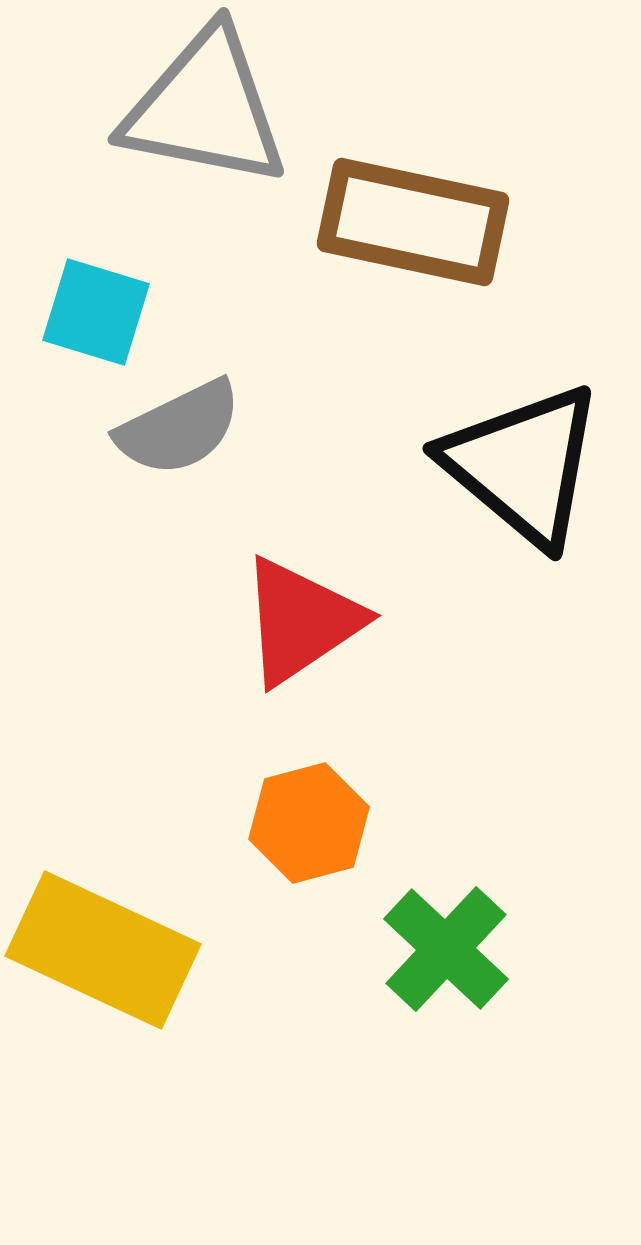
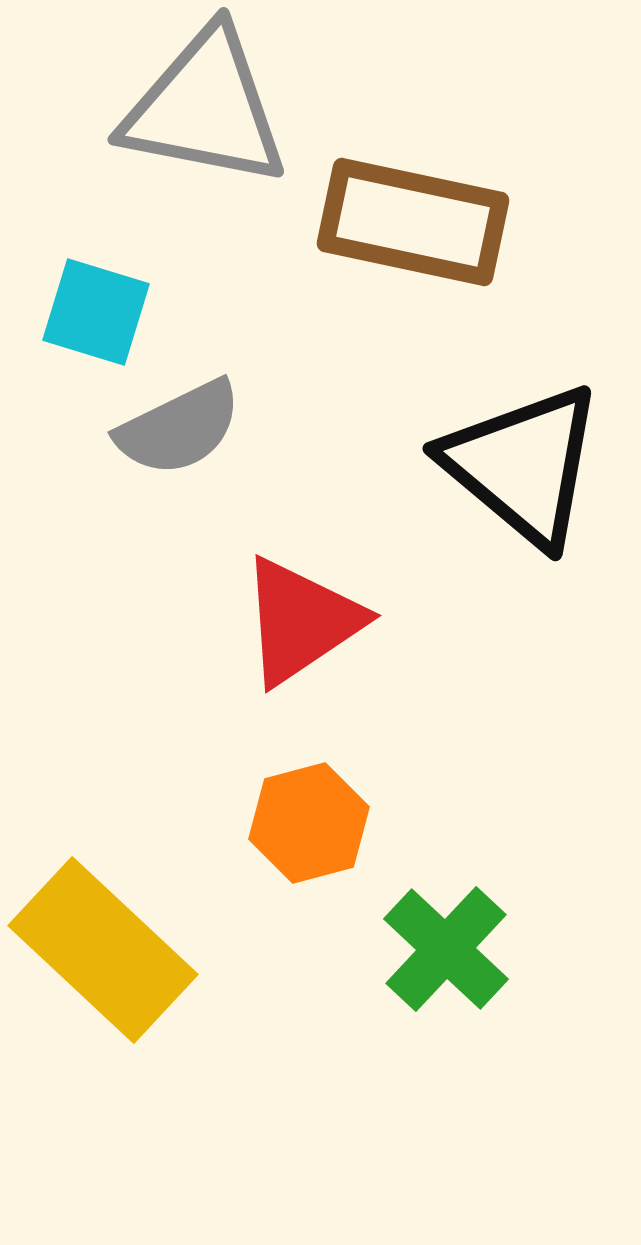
yellow rectangle: rotated 18 degrees clockwise
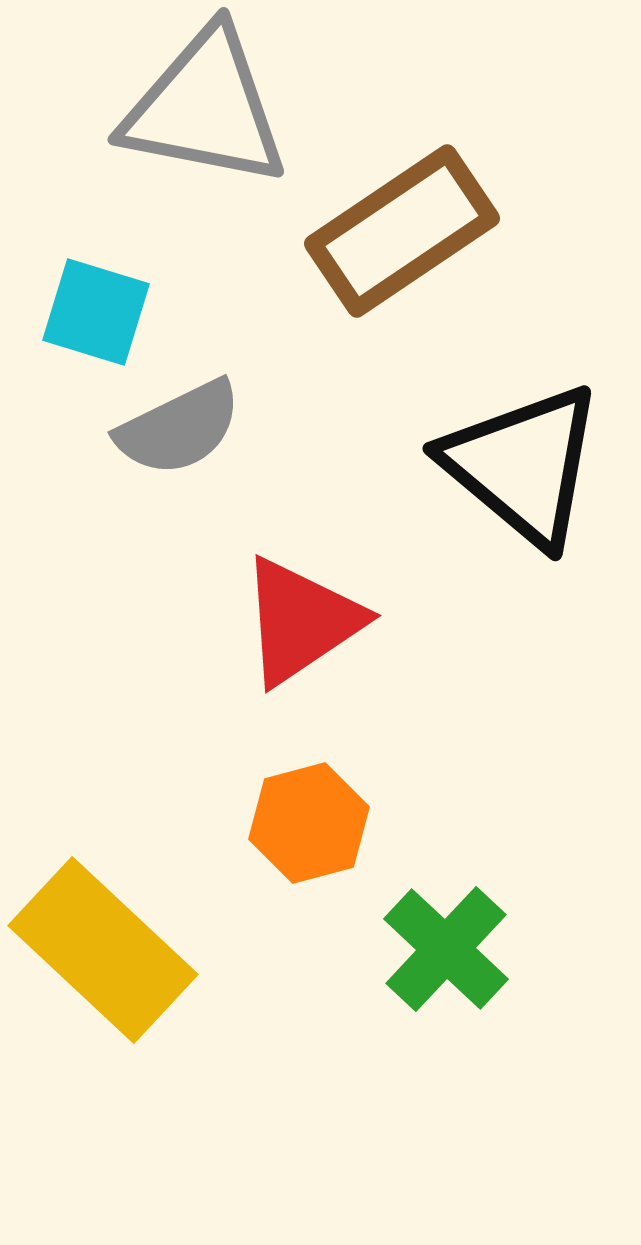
brown rectangle: moved 11 px left, 9 px down; rotated 46 degrees counterclockwise
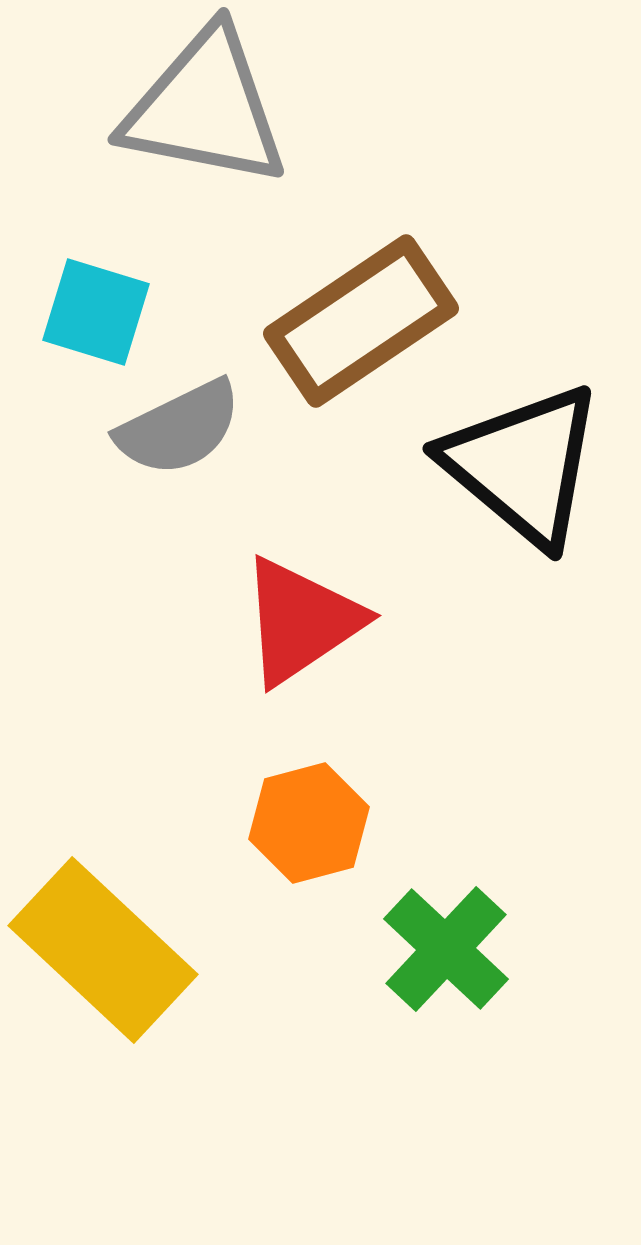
brown rectangle: moved 41 px left, 90 px down
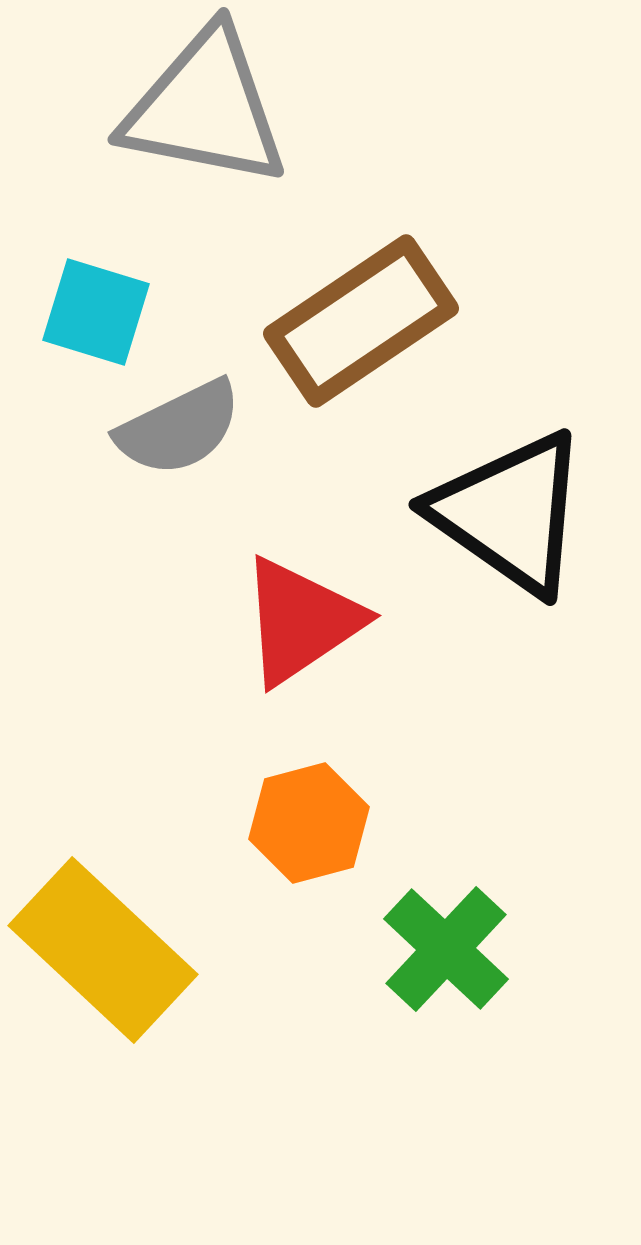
black triangle: moved 13 px left, 48 px down; rotated 5 degrees counterclockwise
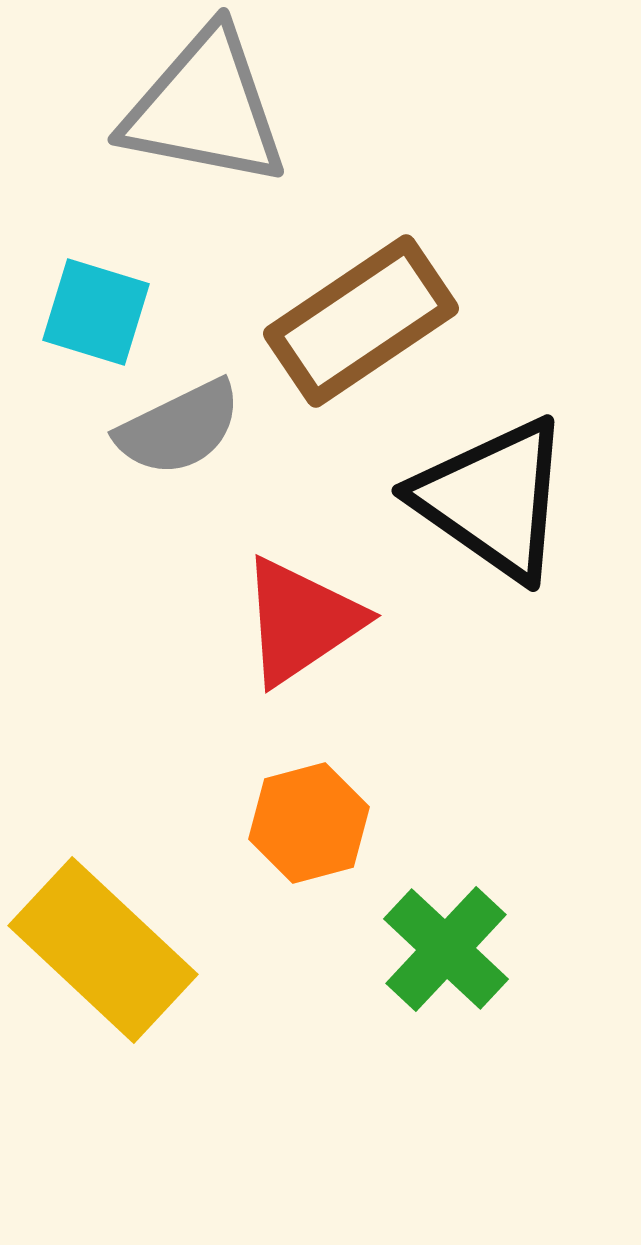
black triangle: moved 17 px left, 14 px up
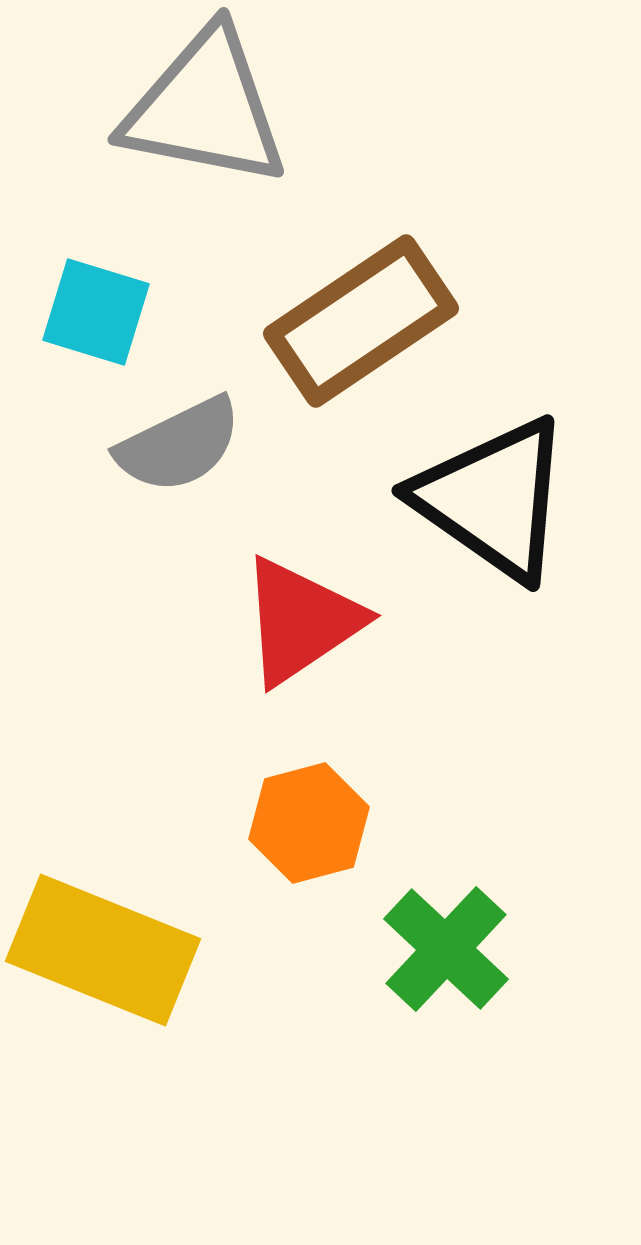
gray semicircle: moved 17 px down
yellow rectangle: rotated 21 degrees counterclockwise
